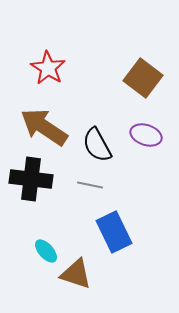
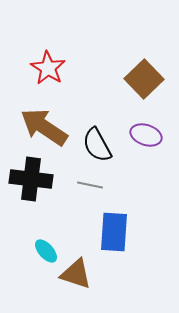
brown square: moved 1 px right, 1 px down; rotated 9 degrees clockwise
blue rectangle: rotated 30 degrees clockwise
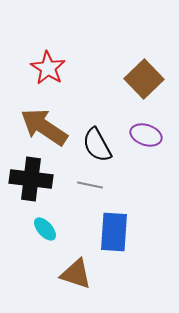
cyan ellipse: moved 1 px left, 22 px up
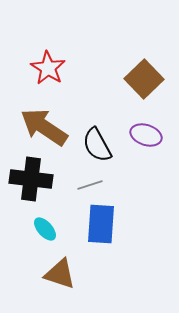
gray line: rotated 30 degrees counterclockwise
blue rectangle: moved 13 px left, 8 px up
brown triangle: moved 16 px left
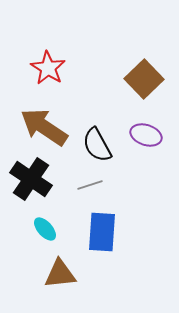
black cross: rotated 27 degrees clockwise
blue rectangle: moved 1 px right, 8 px down
brown triangle: rotated 24 degrees counterclockwise
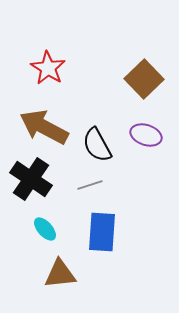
brown arrow: rotated 6 degrees counterclockwise
